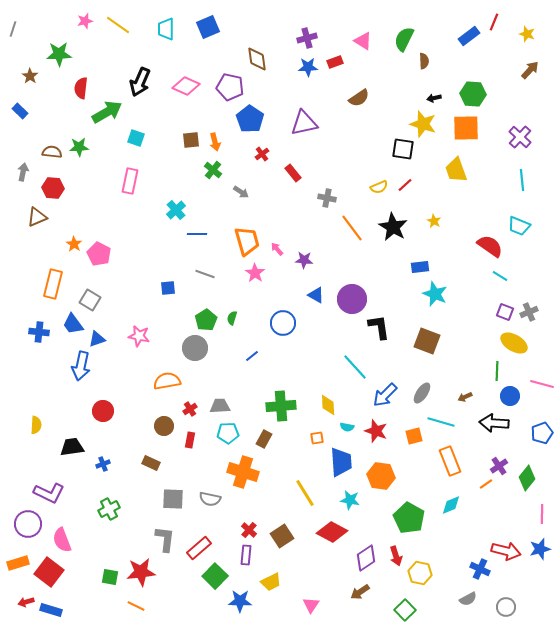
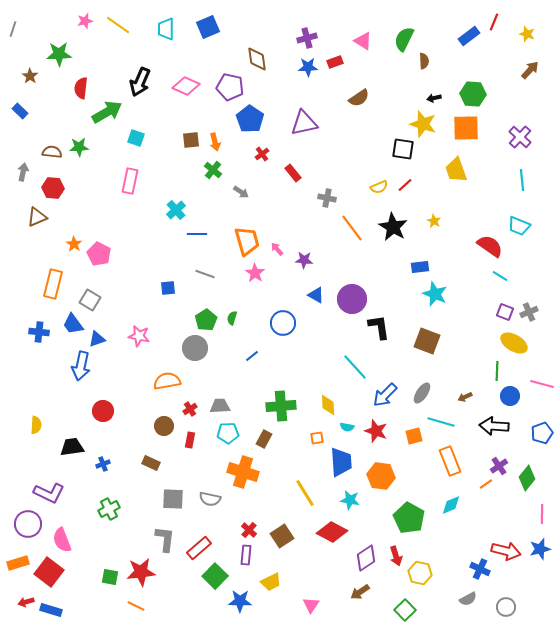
black arrow at (494, 423): moved 3 px down
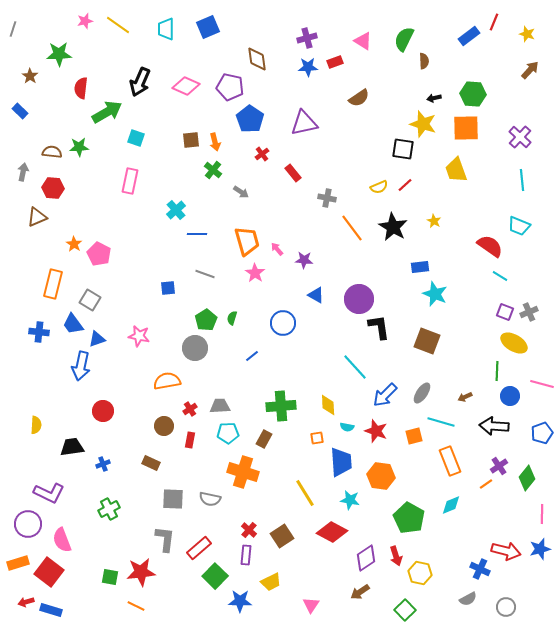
purple circle at (352, 299): moved 7 px right
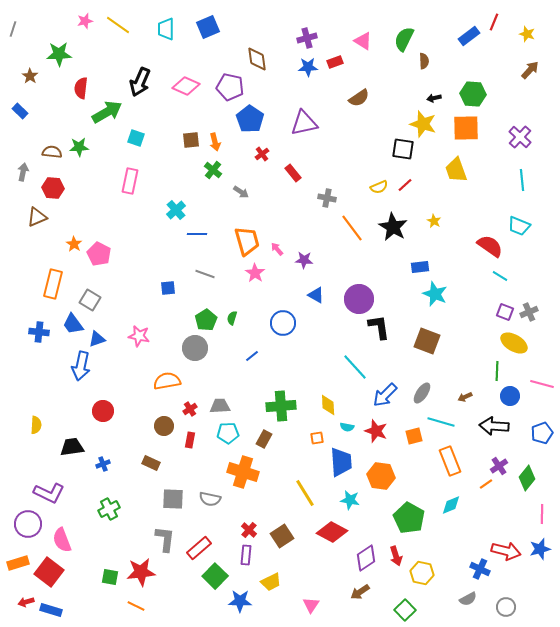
yellow hexagon at (420, 573): moved 2 px right
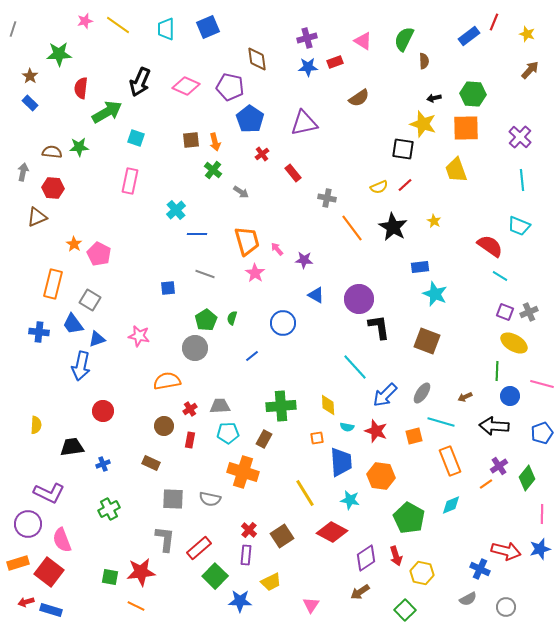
blue rectangle at (20, 111): moved 10 px right, 8 px up
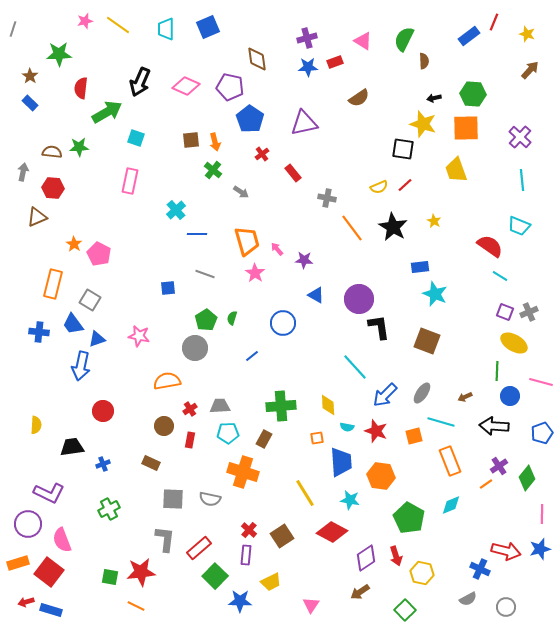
pink line at (542, 384): moved 1 px left, 2 px up
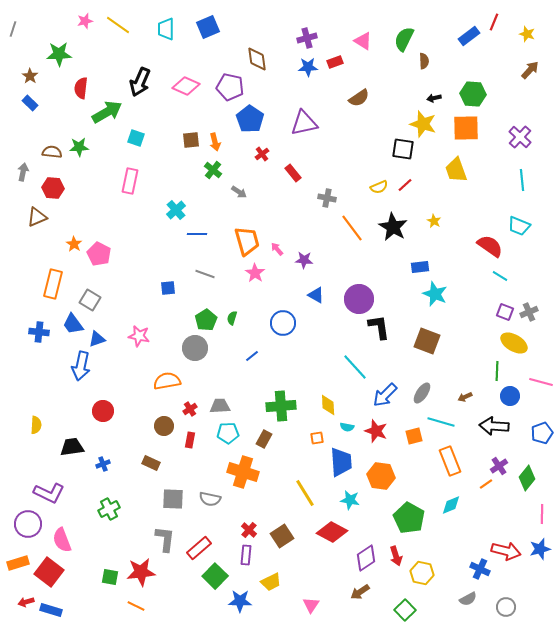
gray arrow at (241, 192): moved 2 px left
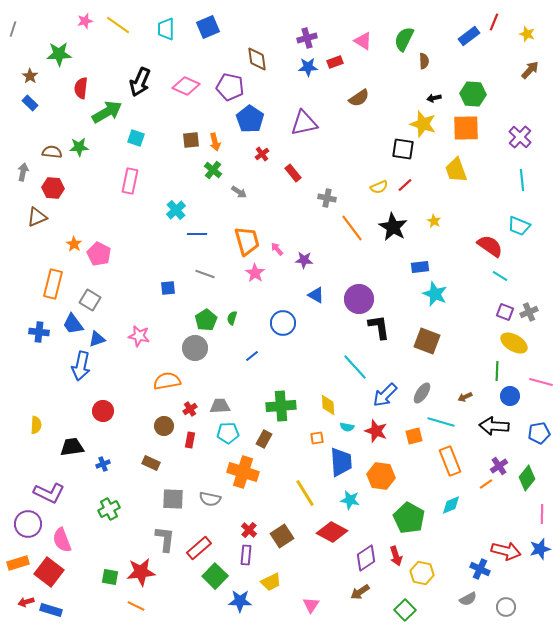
blue pentagon at (542, 433): moved 3 px left; rotated 10 degrees clockwise
